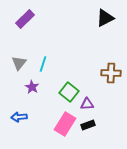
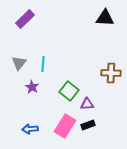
black triangle: rotated 30 degrees clockwise
cyan line: rotated 14 degrees counterclockwise
green square: moved 1 px up
blue arrow: moved 11 px right, 12 px down
pink rectangle: moved 2 px down
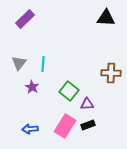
black triangle: moved 1 px right
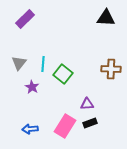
brown cross: moved 4 px up
green square: moved 6 px left, 17 px up
black rectangle: moved 2 px right, 2 px up
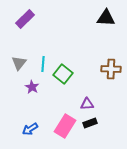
blue arrow: rotated 28 degrees counterclockwise
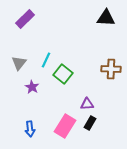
cyan line: moved 3 px right, 4 px up; rotated 21 degrees clockwise
black rectangle: rotated 40 degrees counterclockwise
blue arrow: rotated 63 degrees counterclockwise
